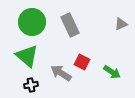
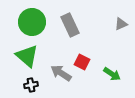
green arrow: moved 2 px down
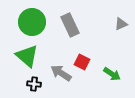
black cross: moved 3 px right, 1 px up; rotated 16 degrees clockwise
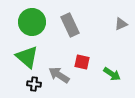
green triangle: moved 1 px down
red square: rotated 14 degrees counterclockwise
gray arrow: moved 2 px left, 2 px down
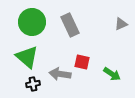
gray arrow: moved 1 px right, 1 px up; rotated 25 degrees counterclockwise
black cross: moved 1 px left; rotated 16 degrees counterclockwise
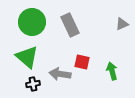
gray triangle: moved 1 px right
green arrow: moved 3 px up; rotated 138 degrees counterclockwise
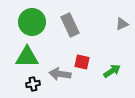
green triangle: rotated 40 degrees counterclockwise
green arrow: rotated 72 degrees clockwise
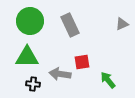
green circle: moved 2 px left, 1 px up
red square: rotated 21 degrees counterclockwise
green arrow: moved 4 px left, 9 px down; rotated 96 degrees counterclockwise
black cross: rotated 16 degrees clockwise
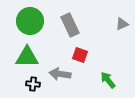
red square: moved 2 px left, 7 px up; rotated 28 degrees clockwise
